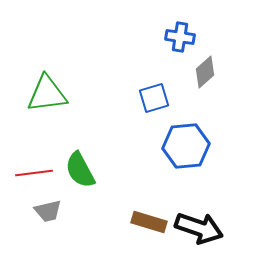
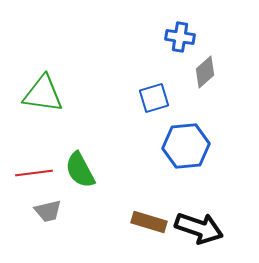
green triangle: moved 4 px left; rotated 15 degrees clockwise
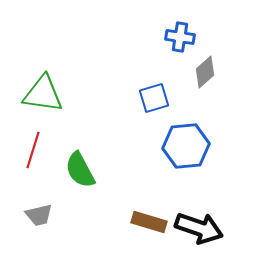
red line: moved 1 px left, 23 px up; rotated 66 degrees counterclockwise
gray trapezoid: moved 9 px left, 4 px down
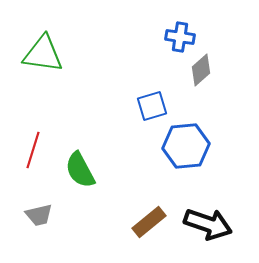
gray diamond: moved 4 px left, 2 px up
green triangle: moved 40 px up
blue square: moved 2 px left, 8 px down
brown rectangle: rotated 56 degrees counterclockwise
black arrow: moved 9 px right, 4 px up
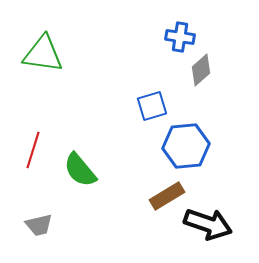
green semicircle: rotated 12 degrees counterclockwise
gray trapezoid: moved 10 px down
brown rectangle: moved 18 px right, 26 px up; rotated 8 degrees clockwise
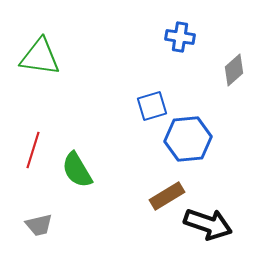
green triangle: moved 3 px left, 3 px down
gray diamond: moved 33 px right
blue hexagon: moved 2 px right, 7 px up
green semicircle: moved 3 px left; rotated 9 degrees clockwise
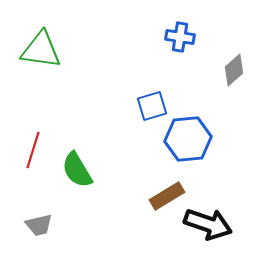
green triangle: moved 1 px right, 7 px up
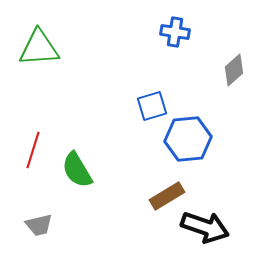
blue cross: moved 5 px left, 5 px up
green triangle: moved 2 px left, 2 px up; rotated 12 degrees counterclockwise
black arrow: moved 3 px left, 3 px down
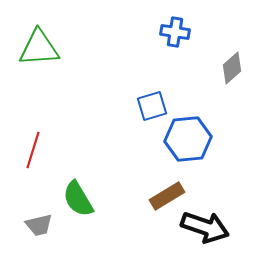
gray diamond: moved 2 px left, 2 px up
green semicircle: moved 1 px right, 29 px down
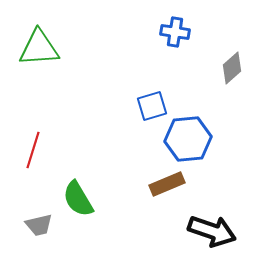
brown rectangle: moved 12 px up; rotated 8 degrees clockwise
black arrow: moved 7 px right, 4 px down
